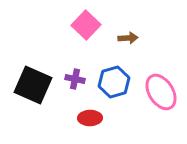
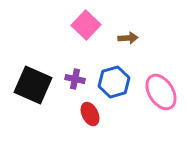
red ellipse: moved 4 px up; rotated 65 degrees clockwise
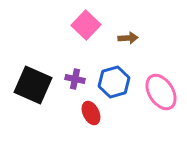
red ellipse: moved 1 px right, 1 px up
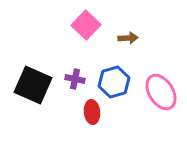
red ellipse: moved 1 px right, 1 px up; rotated 20 degrees clockwise
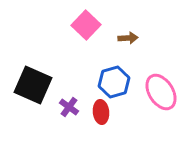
purple cross: moved 6 px left, 28 px down; rotated 24 degrees clockwise
red ellipse: moved 9 px right
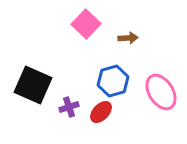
pink square: moved 1 px up
blue hexagon: moved 1 px left, 1 px up
purple cross: rotated 36 degrees clockwise
red ellipse: rotated 50 degrees clockwise
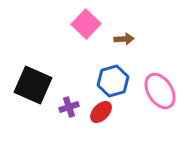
brown arrow: moved 4 px left, 1 px down
pink ellipse: moved 1 px left, 1 px up
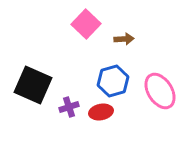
red ellipse: rotated 35 degrees clockwise
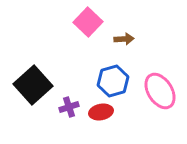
pink square: moved 2 px right, 2 px up
black square: rotated 24 degrees clockwise
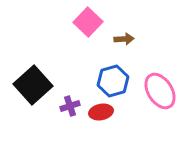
purple cross: moved 1 px right, 1 px up
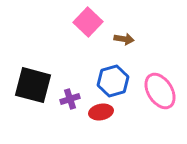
brown arrow: rotated 12 degrees clockwise
black square: rotated 33 degrees counterclockwise
purple cross: moved 7 px up
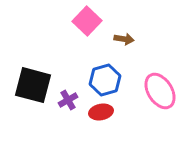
pink square: moved 1 px left, 1 px up
blue hexagon: moved 8 px left, 1 px up
purple cross: moved 2 px left, 1 px down; rotated 12 degrees counterclockwise
